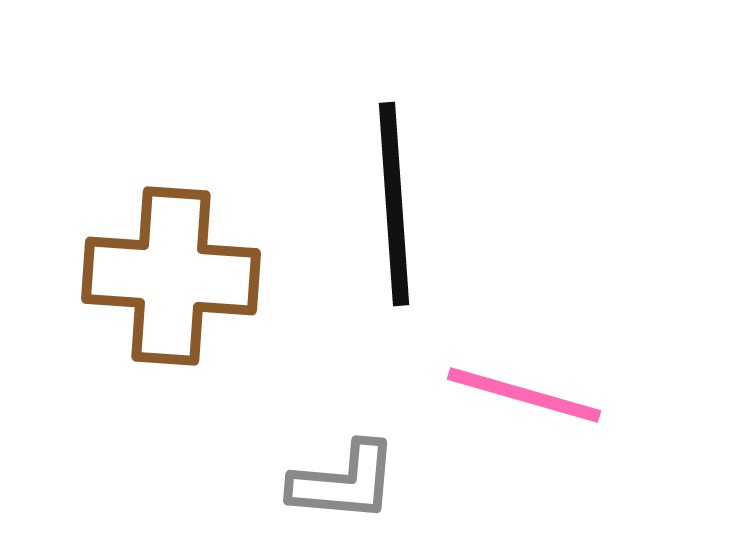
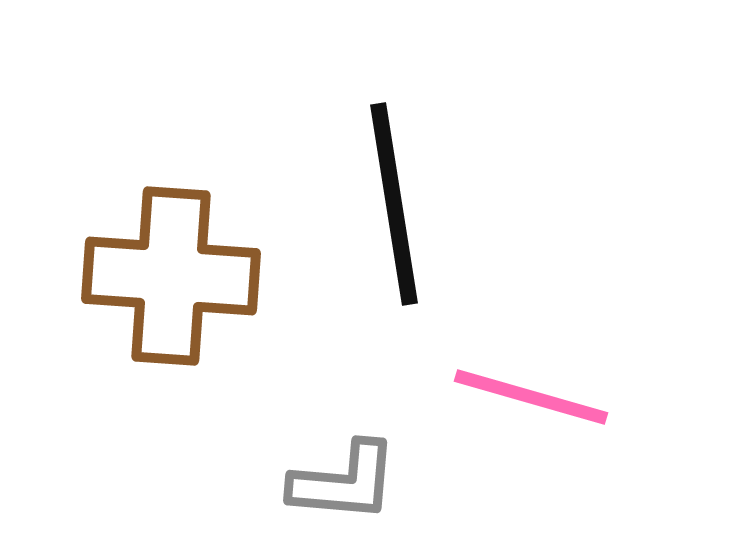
black line: rotated 5 degrees counterclockwise
pink line: moved 7 px right, 2 px down
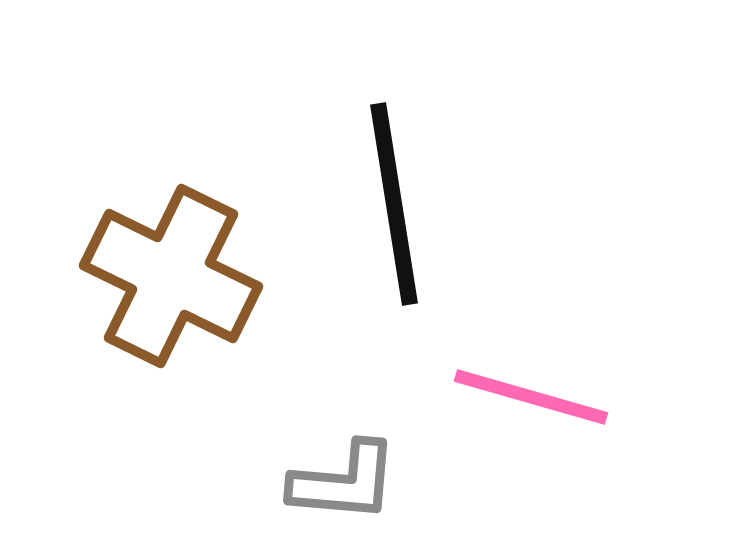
brown cross: rotated 22 degrees clockwise
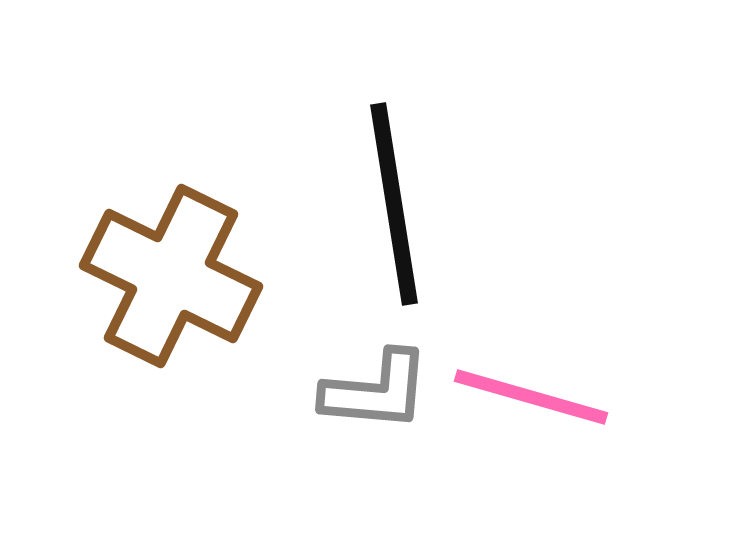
gray L-shape: moved 32 px right, 91 px up
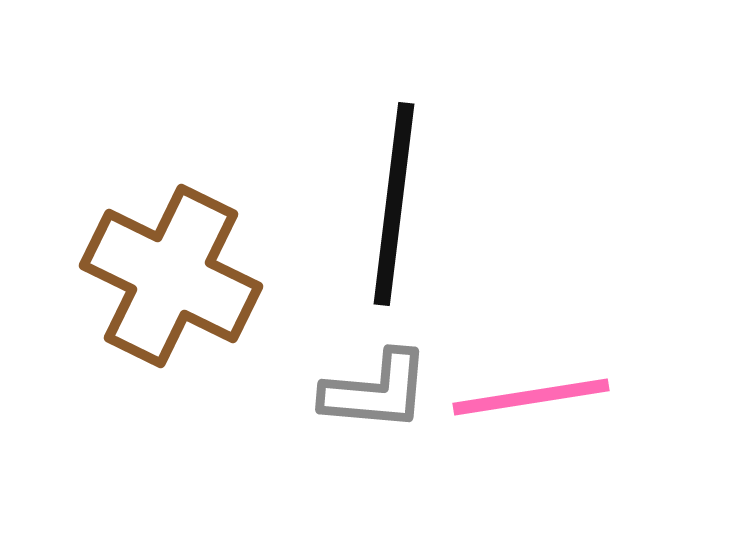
black line: rotated 16 degrees clockwise
pink line: rotated 25 degrees counterclockwise
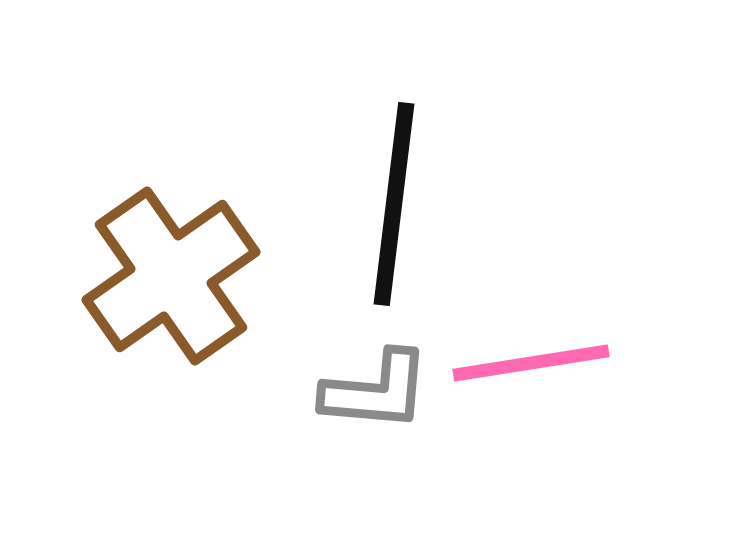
brown cross: rotated 29 degrees clockwise
pink line: moved 34 px up
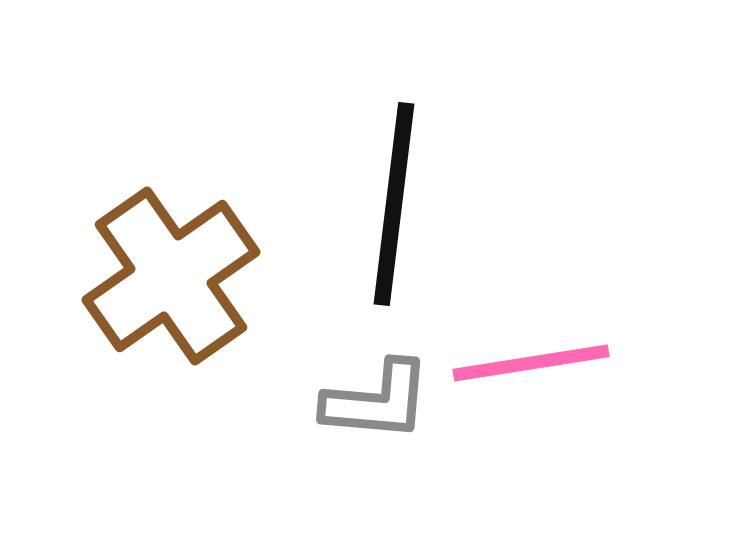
gray L-shape: moved 1 px right, 10 px down
